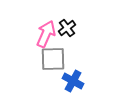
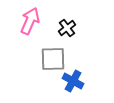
pink arrow: moved 16 px left, 13 px up
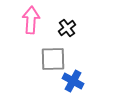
pink arrow: moved 1 px right, 1 px up; rotated 20 degrees counterclockwise
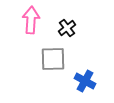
blue cross: moved 12 px right
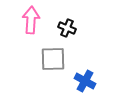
black cross: rotated 30 degrees counterclockwise
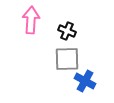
black cross: moved 3 px down
gray square: moved 14 px right
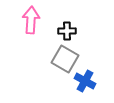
black cross: rotated 24 degrees counterclockwise
gray square: moved 2 px left; rotated 32 degrees clockwise
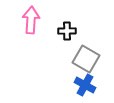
gray square: moved 21 px right
blue cross: moved 4 px down
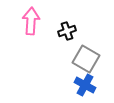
pink arrow: moved 1 px down
black cross: rotated 18 degrees counterclockwise
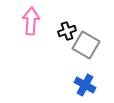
gray square: moved 14 px up
